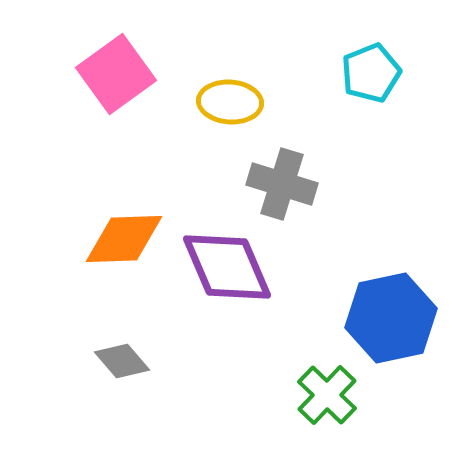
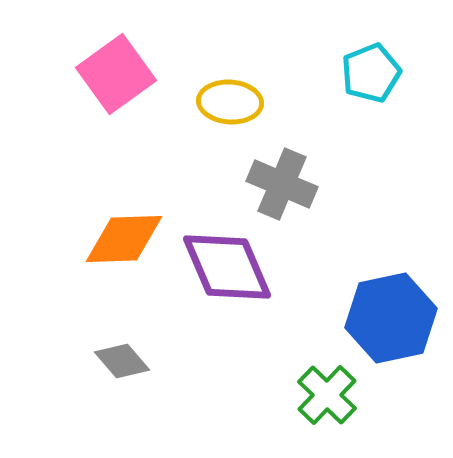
gray cross: rotated 6 degrees clockwise
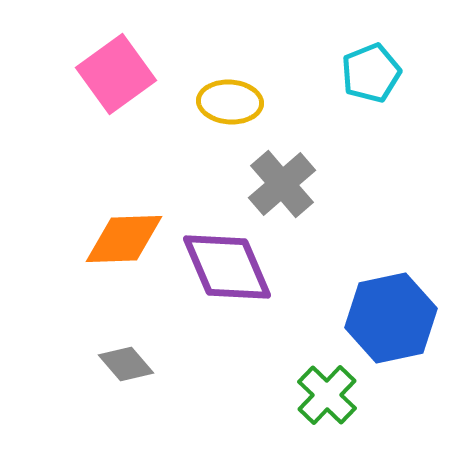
gray cross: rotated 26 degrees clockwise
gray diamond: moved 4 px right, 3 px down
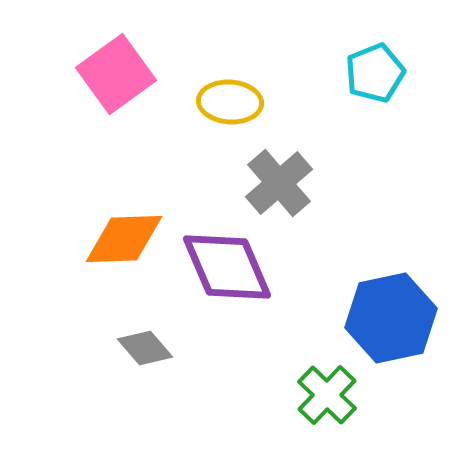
cyan pentagon: moved 4 px right
gray cross: moved 3 px left, 1 px up
gray diamond: moved 19 px right, 16 px up
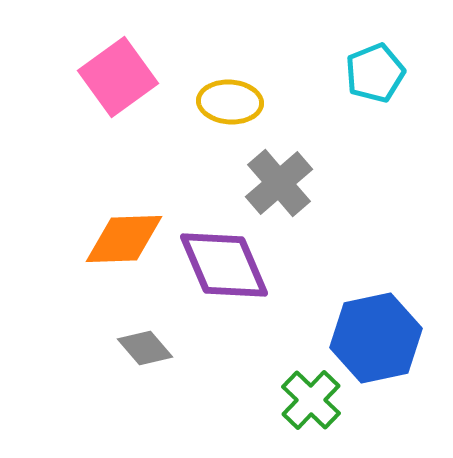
pink square: moved 2 px right, 3 px down
purple diamond: moved 3 px left, 2 px up
blue hexagon: moved 15 px left, 20 px down
green cross: moved 16 px left, 5 px down
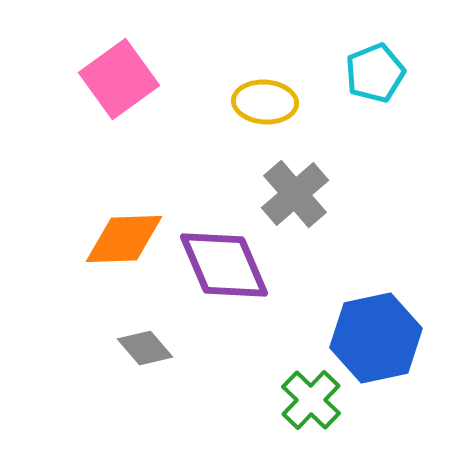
pink square: moved 1 px right, 2 px down
yellow ellipse: moved 35 px right
gray cross: moved 16 px right, 11 px down
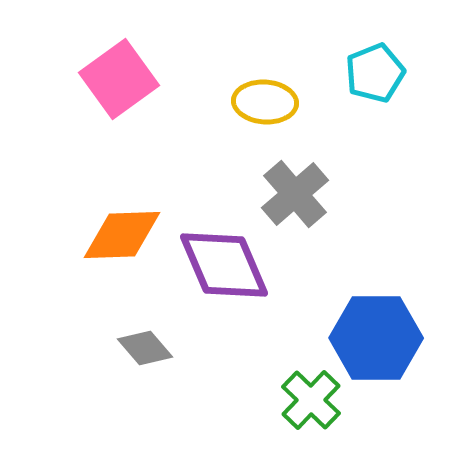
orange diamond: moved 2 px left, 4 px up
blue hexagon: rotated 12 degrees clockwise
